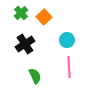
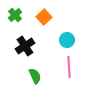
green cross: moved 6 px left, 2 px down
black cross: moved 2 px down
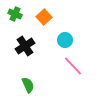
green cross: moved 1 px up; rotated 24 degrees counterclockwise
cyan circle: moved 2 px left
pink line: moved 4 px right, 1 px up; rotated 40 degrees counterclockwise
green semicircle: moved 7 px left, 9 px down
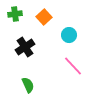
green cross: rotated 32 degrees counterclockwise
cyan circle: moved 4 px right, 5 px up
black cross: moved 1 px down
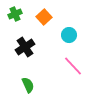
green cross: rotated 16 degrees counterclockwise
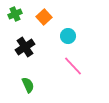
cyan circle: moved 1 px left, 1 px down
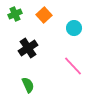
orange square: moved 2 px up
cyan circle: moved 6 px right, 8 px up
black cross: moved 3 px right, 1 px down
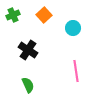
green cross: moved 2 px left, 1 px down
cyan circle: moved 1 px left
black cross: moved 2 px down; rotated 24 degrees counterclockwise
pink line: moved 3 px right, 5 px down; rotated 35 degrees clockwise
